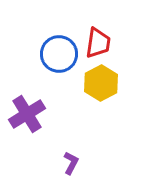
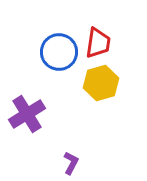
blue circle: moved 2 px up
yellow hexagon: rotated 12 degrees clockwise
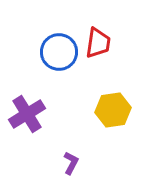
yellow hexagon: moved 12 px right, 27 px down; rotated 8 degrees clockwise
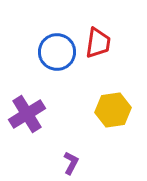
blue circle: moved 2 px left
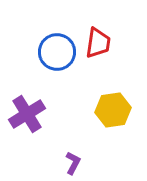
purple L-shape: moved 2 px right
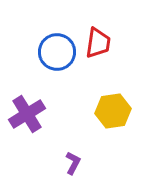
yellow hexagon: moved 1 px down
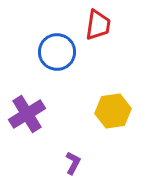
red trapezoid: moved 18 px up
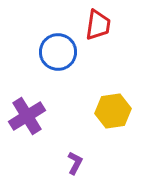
blue circle: moved 1 px right
purple cross: moved 2 px down
purple L-shape: moved 2 px right
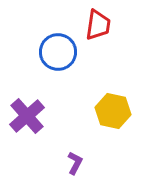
yellow hexagon: rotated 20 degrees clockwise
purple cross: rotated 9 degrees counterclockwise
